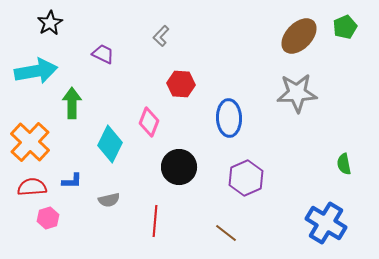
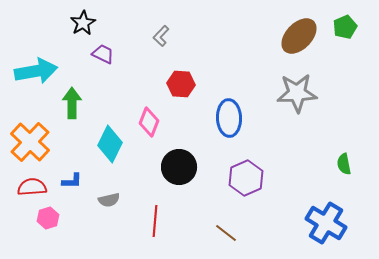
black star: moved 33 px right
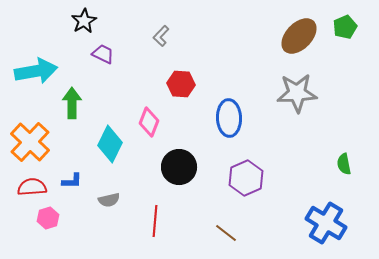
black star: moved 1 px right, 2 px up
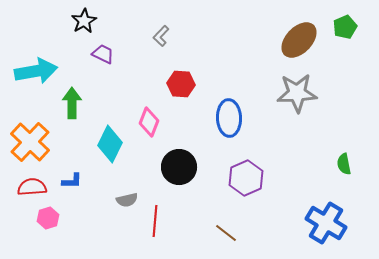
brown ellipse: moved 4 px down
gray semicircle: moved 18 px right
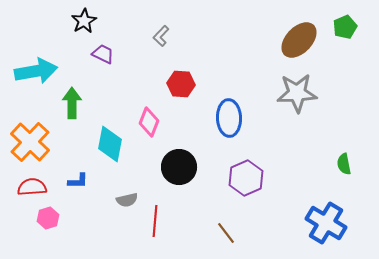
cyan diamond: rotated 15 degrees counterclockwise
blue L-shape: moved 6 px right
brown line: rotated 15 degrees clockwise
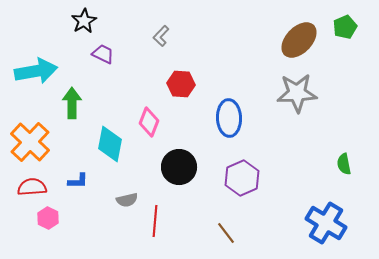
purple hexagon: moved 4 px left
pink hexagon: rotated 15 degrees counterclockwise
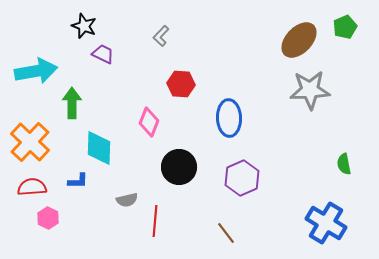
black star: moved 5 px down; rotated 20 degrees counterclockwise
gray star: moved 13 px right, 3 px up
cyan diamond: moved 11 px left, 4 px down; rotated 9 degrees counterclockwise
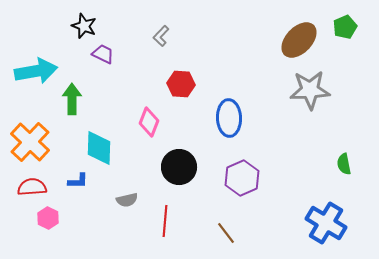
green arrow: moved 4 px up
red line: moved 10 px right
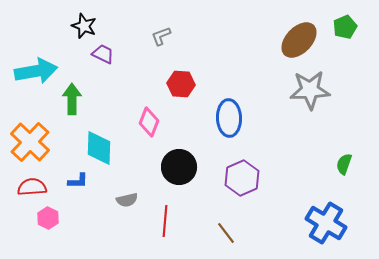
gray L-shape: rotated 25 degrees clockwise
green semicircle: rotated 30 degrees clockwise
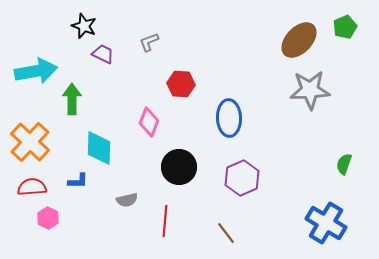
gray L-shape: moved 12 px left, 6 px down
